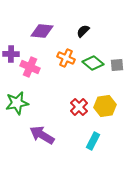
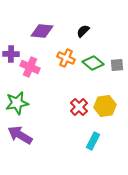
purple arrow: moved 22 px left
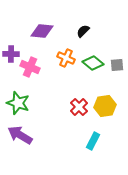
green star: moved 1 px right; rotated 30 degrees clockwise
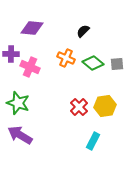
purple diamond: moved 10 px left, 3 px up
gray square: moved 1 px up
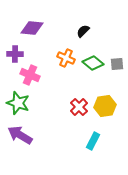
purple cross: moved 4 px right
pink cross: moved 8 px down
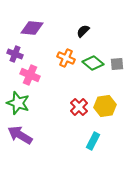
purple cross: rotated 21 degrees clockwise
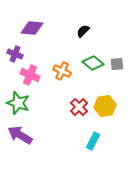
orange cross: moved 4 px left, 13 px down
